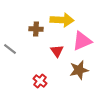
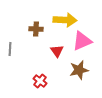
yellow arrow: moved 3 px right
gray line: rotated 56 degrees clockwise
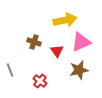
yellow arrow: rotated 15 degrees counterclockwise
brown cross: moved 2 px left, 13 px down; rotated 16 degrees clockwise
pink triangle: moved 1 px left, 1 px down
gray line: moved 21 px down; rotated 24 degrees counterclockwise
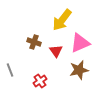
yellow arrow: moved 3 px left; rotated 140 degrees clockwise
pink triangle: moved 1 px left, 1 px down
red triangle: moved 1 px left
red cross: rotated 16 degrees clockwise
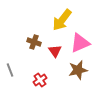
red triangle: moved 1 px left
brown star: moved 1 px left
red cross: moved 1 px up
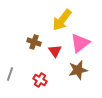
pink triangle: rotated 15 degrees counterclockwise
gray line: moved 4 px down; rotated 40 degrees clockwise
red cross: rotated 24 degrees counterclockwise
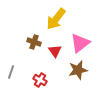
yellow arrow: moved 6 px left, 1 px up
gray line: moved 1 px right, 2 px up
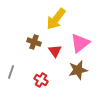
red cross: moved 1 px right
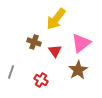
pink triangle: moved 1 px right
brown star: rotated 18 degrees counterclockwise
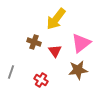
brown star: rotated 24 degrees clockwise
